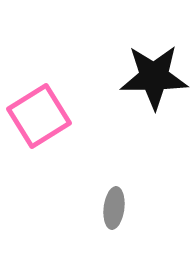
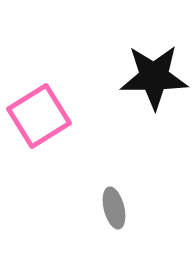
gray ellipse: rotated 21 degrees counterclockwise
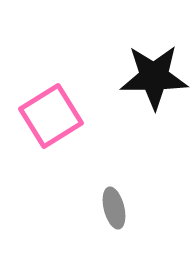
pink square: moved 12 px right
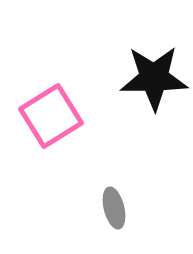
black star: moved 1 px down
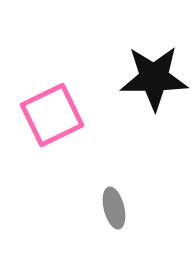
pink square: moved 1 px right, 1 px up; rotated 6 degrees clockwise
